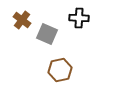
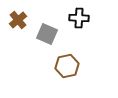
brown cross: moved 4 px left; rotated 12 degrees clockwise
brown hexagon: moved 7 px right, 4 px up
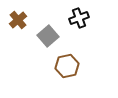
black cross: rotated 24 degrees counterclockwise
gray square: moved 1 px right, 2 px down; rotated 25 degrees clockwise
